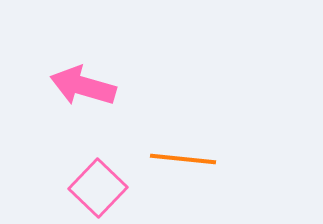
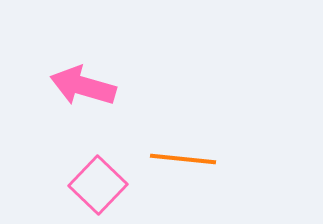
pink square: moved 3 px up
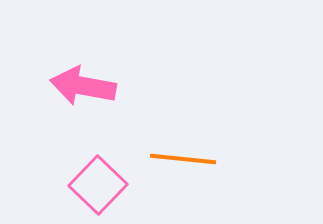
pink arrow: rotated 6 degrees counterclockwise
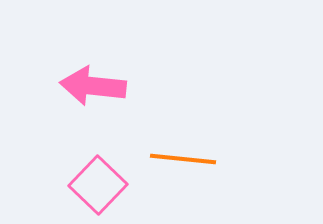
pink arrow: moved 10 px right; rotated 4 degrees counterclockwise
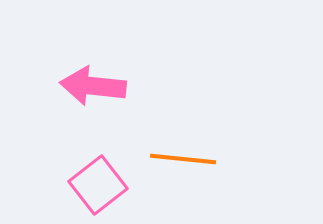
pink square: rotated 8 degrees clockwise
